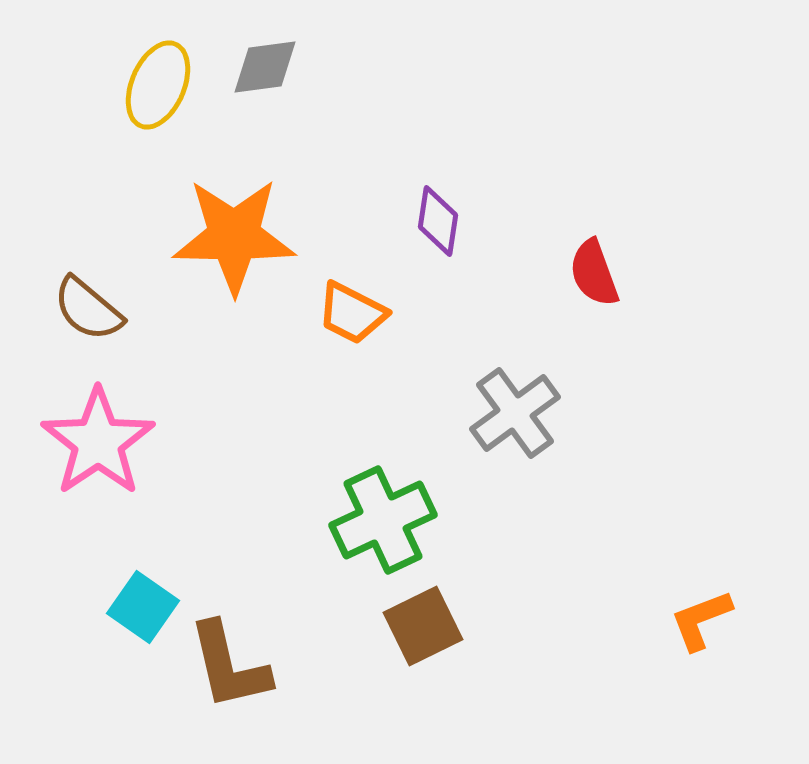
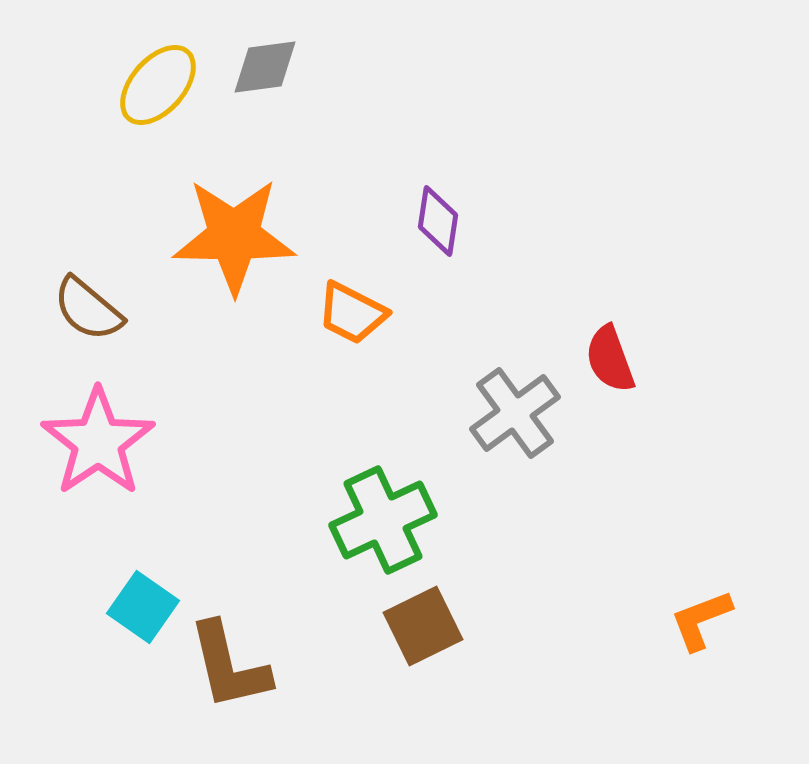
yellow ellipse: rotated 18 degrees clockwise
red semicircle: moved 16 px right, 86 px down
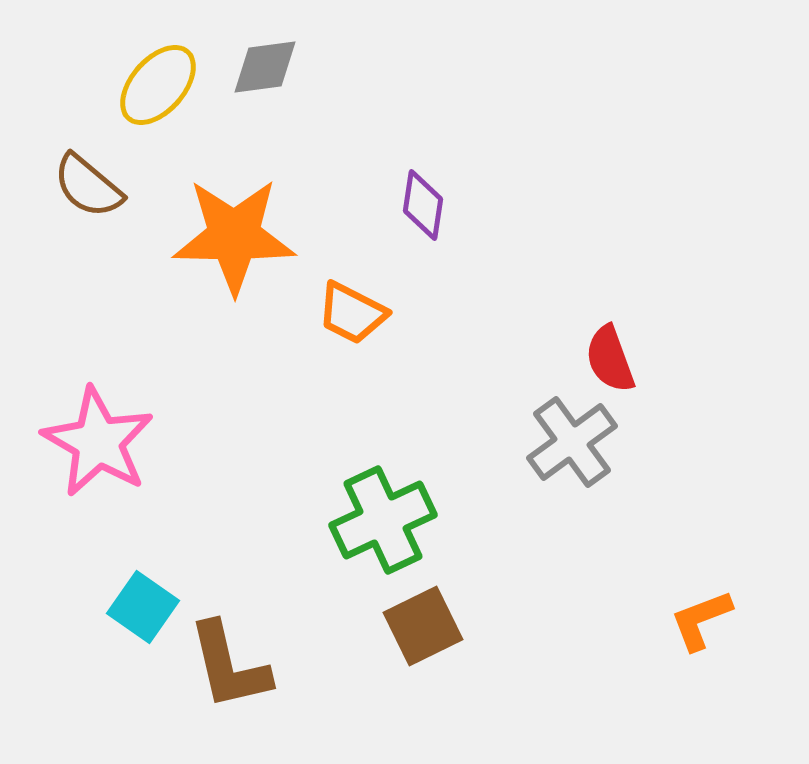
purple diamond: moved 15 px left, 16 px up
brown semicircle: moved 123 px up
gray cross: moved 57 px right, 29 px down
pink star: rotated 8 degrees counterclockwise
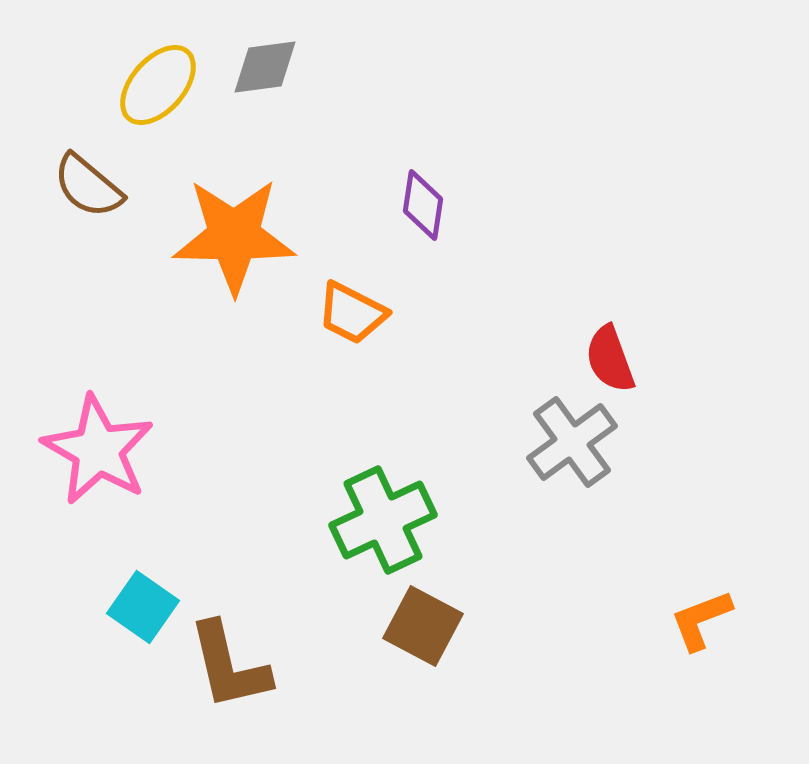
pink star: moved 8 px down
brown square: rotated 36 degrees counterclockwise
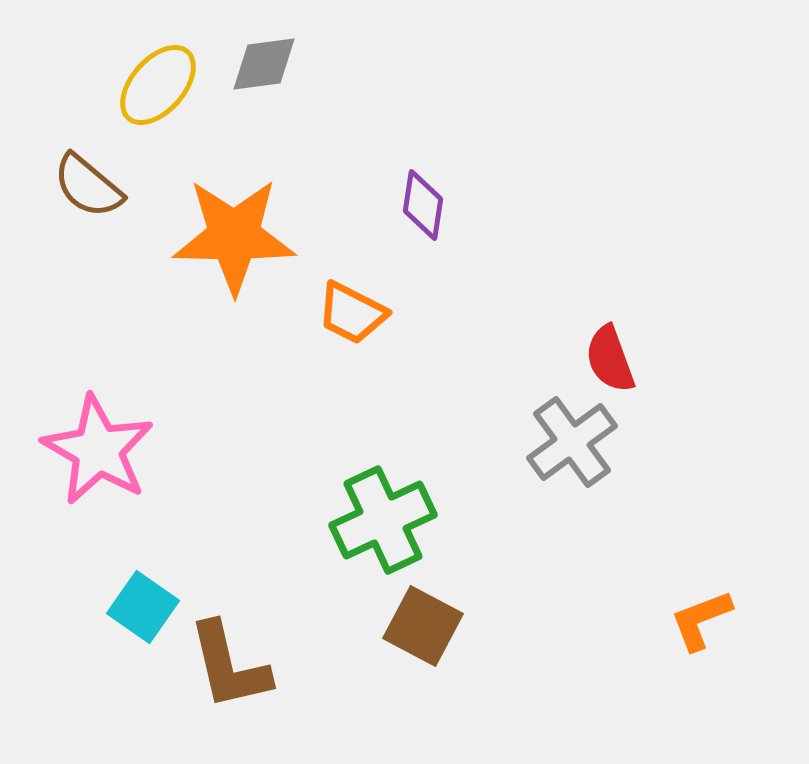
gray diamond: moved 1 px left, 3 px up
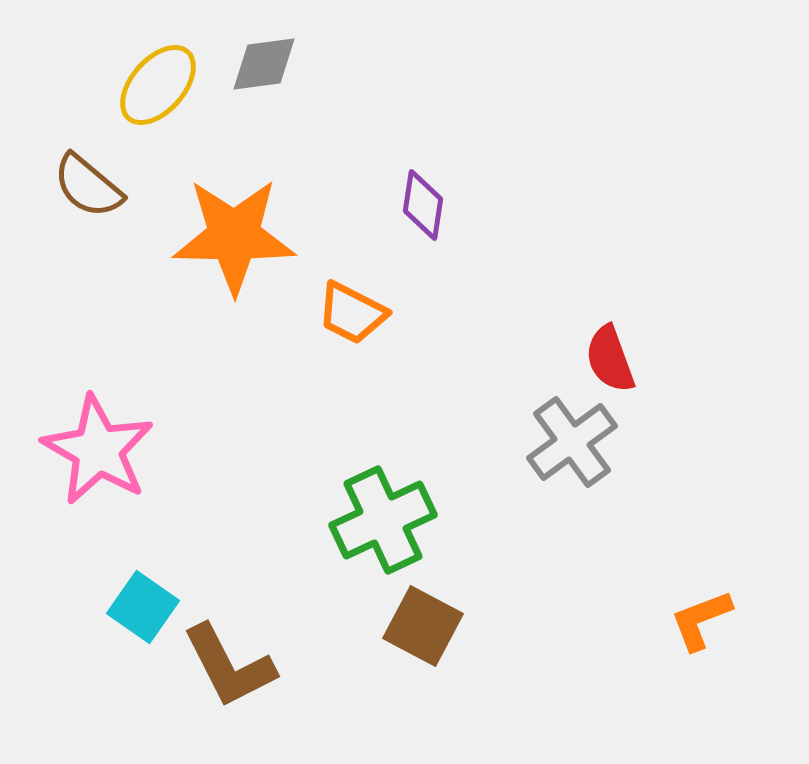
brown L-shape: rotated 14 degrees counterclockwise
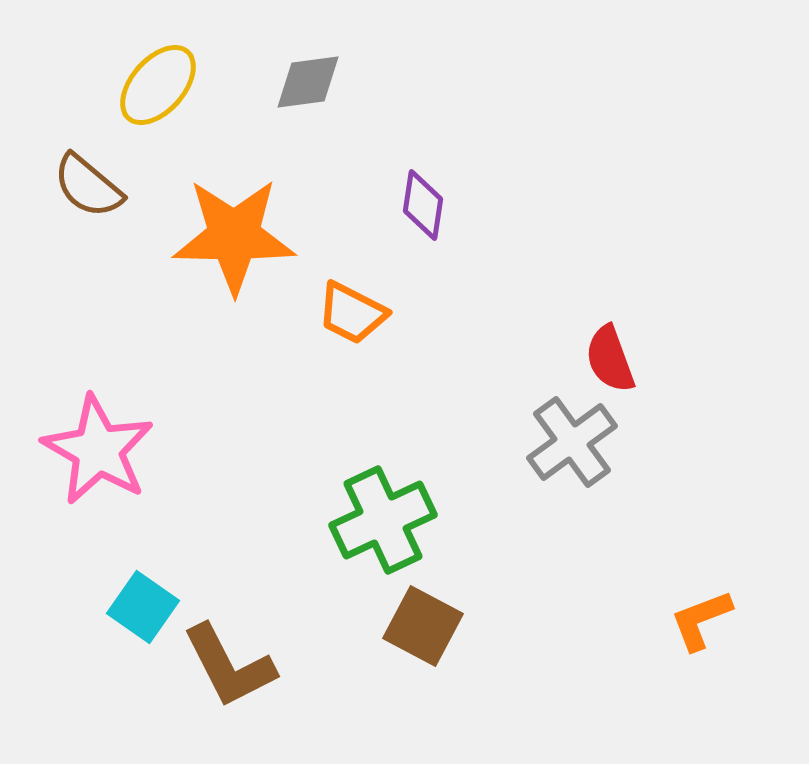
gray diamond: moved 44 px right, 18 px down
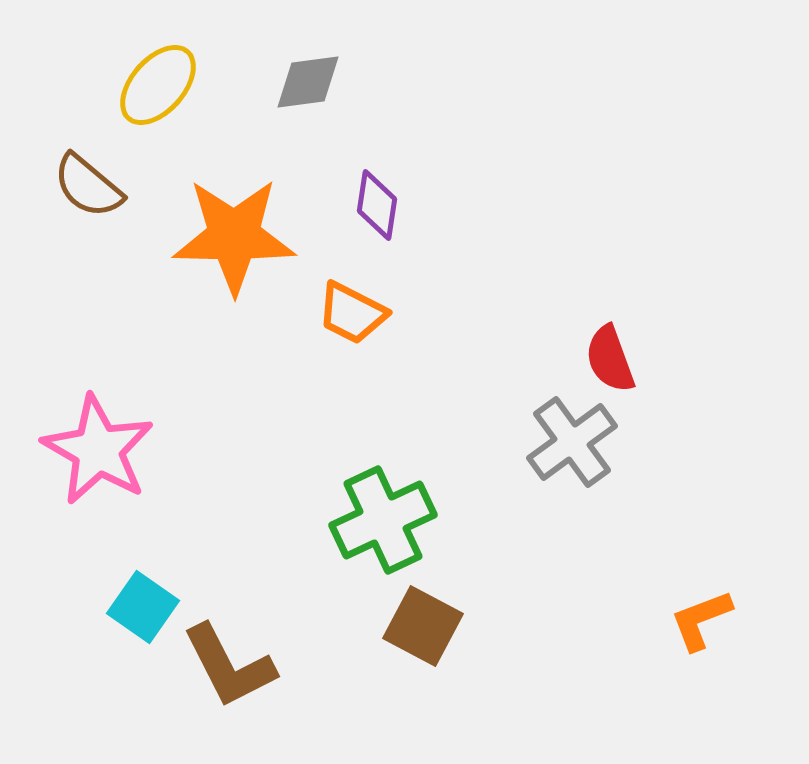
purple diamond: moved 46 px left
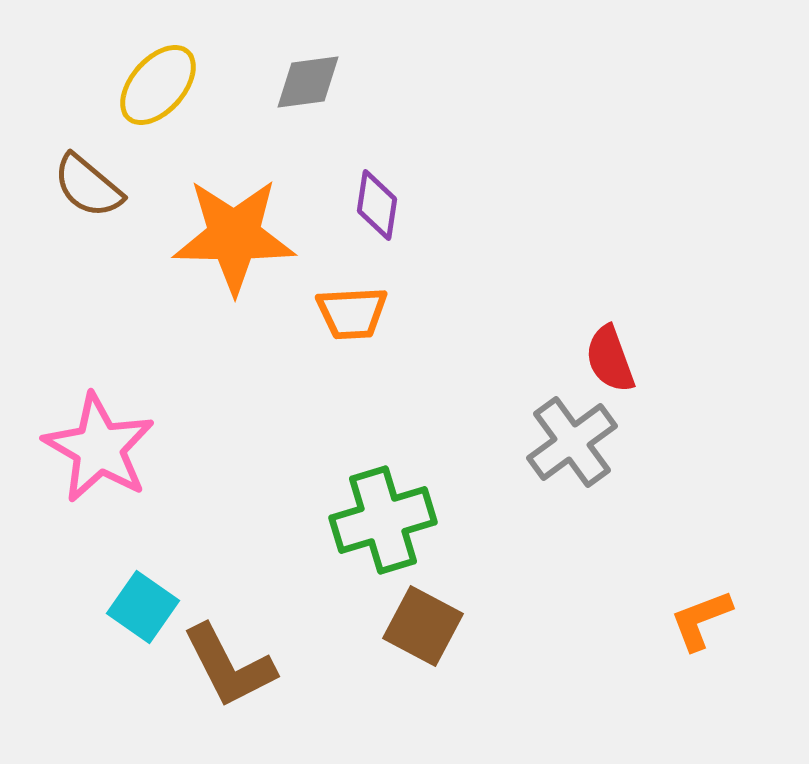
orange trapezoid: rotated 30 degrees counterclockwise
pink star: moved 1 px right, 2 px up
green cross: rotated 8 degrees clockwise
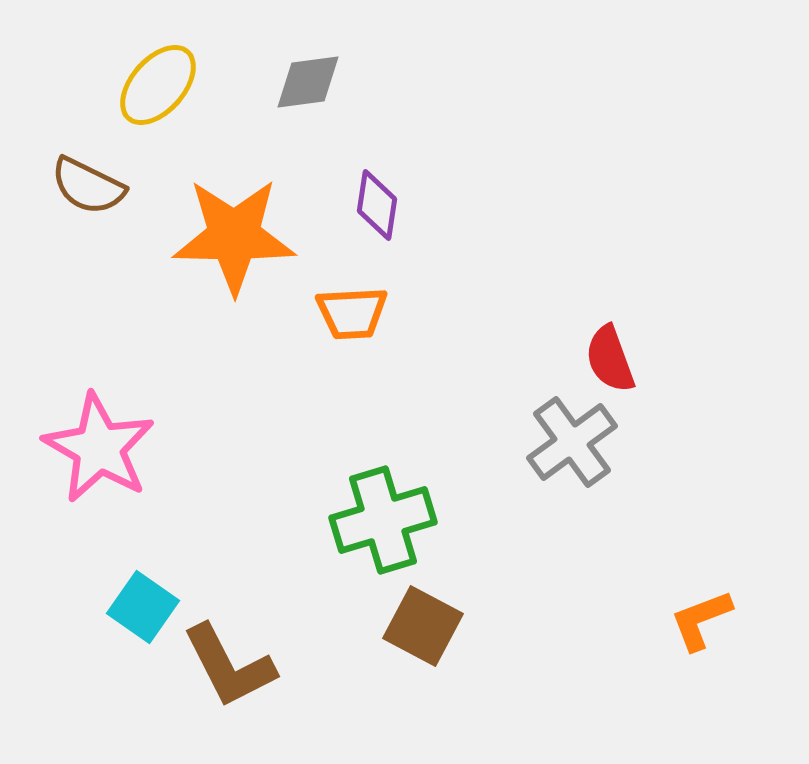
brown semicircle: rotated 14 degrees counterclockwise
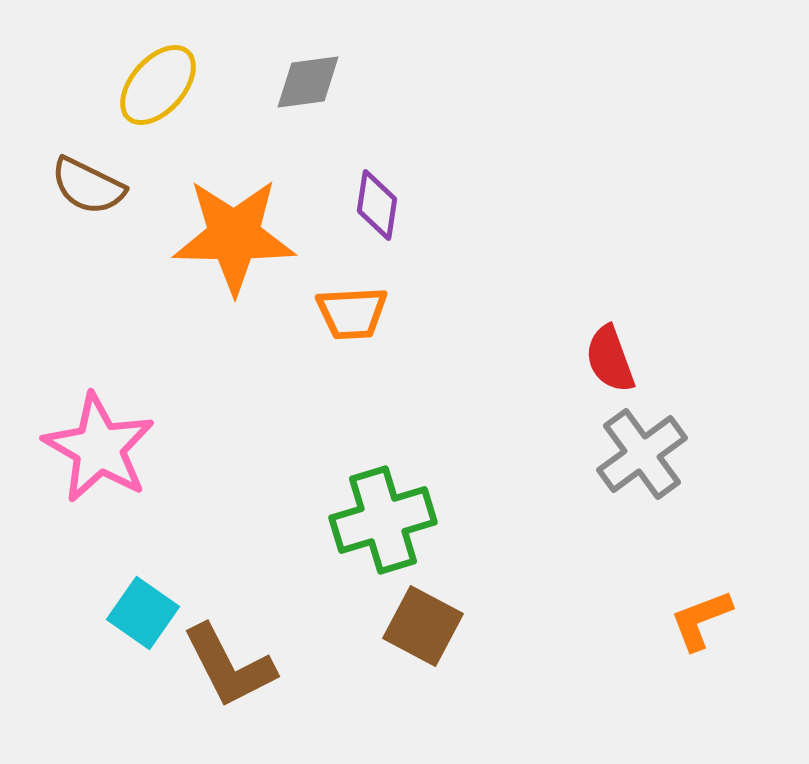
gray cross: moved 70 px right, 12 px down
cyan square: moved 6 px down
